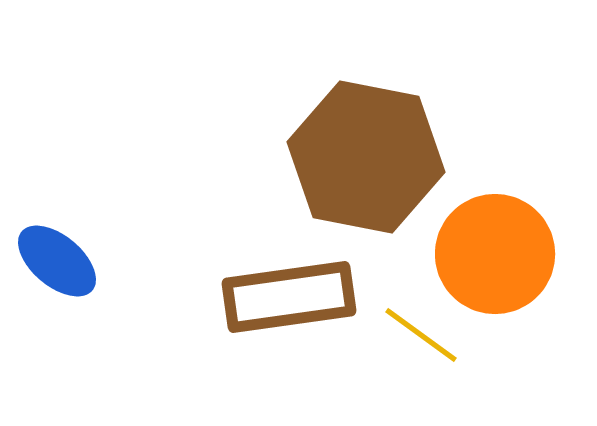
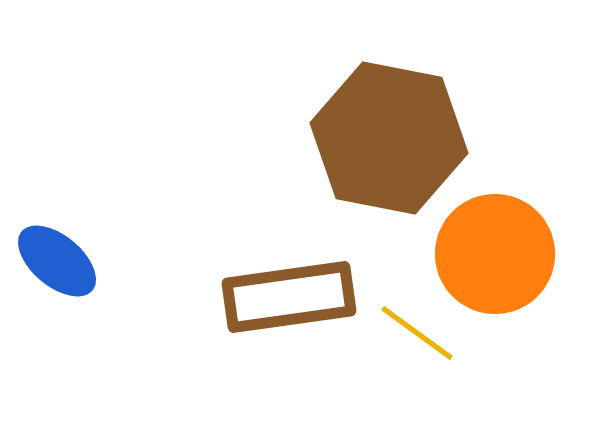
brown hexagon: moved 23 px right, 19 px up
yellow line: moved 4 px left, 2 px up
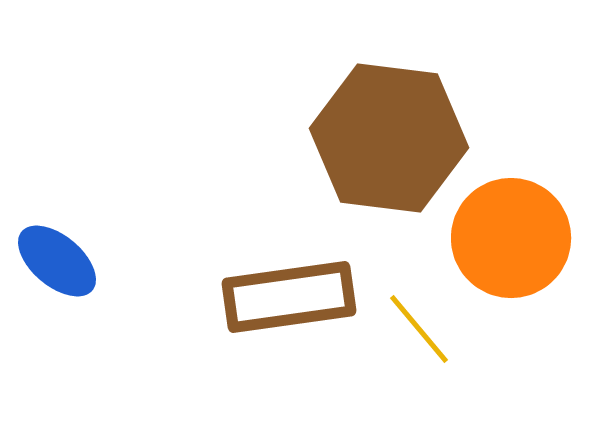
brown hexagon: rotated 4 degrees counterclockwise
orange circle: moved 16 px right, 16 px up
yellow line: moved 2 px right, 4 px up; rotated 14 degrees clockwise
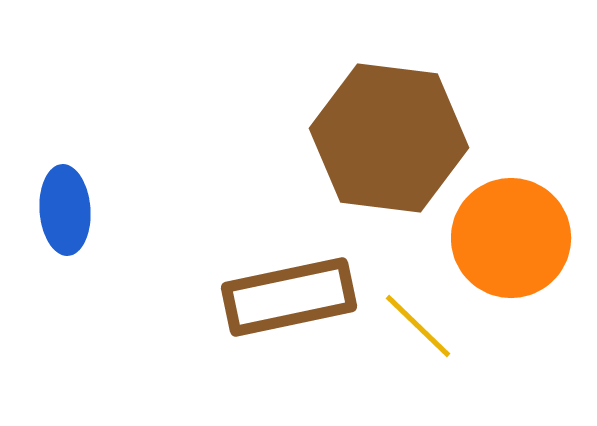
blue ellipse: moved 8 px right, 51 px up; rotated 46 degrees clockwise
brown rectangle: rotated 4 degrees counterclockwise
yellow line: moved 1 px left, 3 px up; rotated 6 degrees counterclockwise
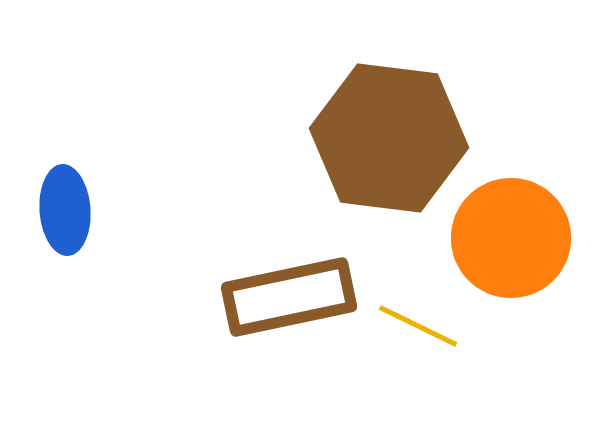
yellow line: rotated 18 degrees counterclockwise
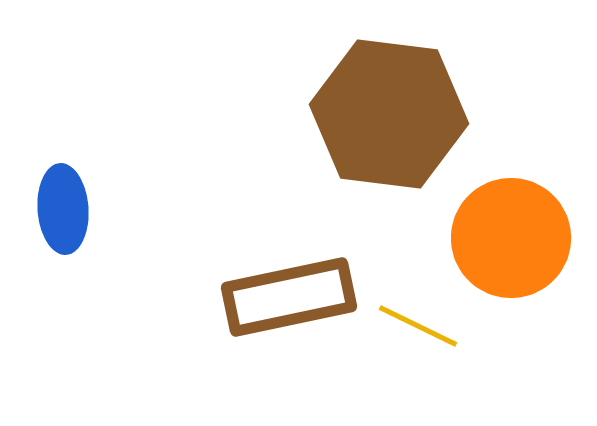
brown hexagon: moved 24 px up
blue ellipse: moved 2 px left, 1 px up
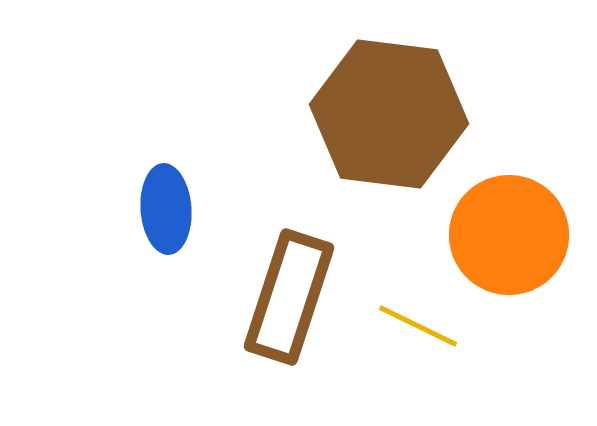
blue ellipse: moved 103 px right
orange circle: moved 2 px left, 3 px up
brown rectangle: rotated 60 degrees counterclockwise
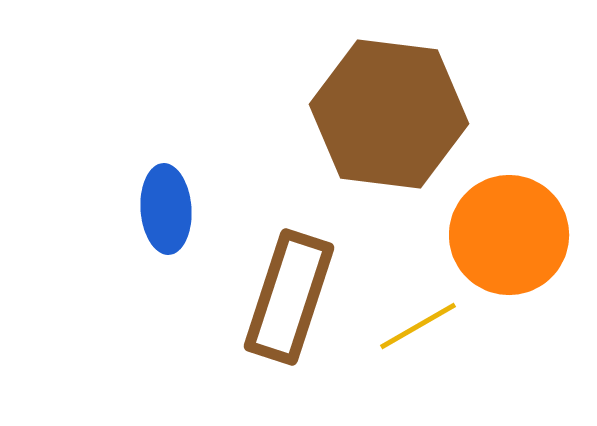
yellow line: rotated 56 degrees counterclockwise
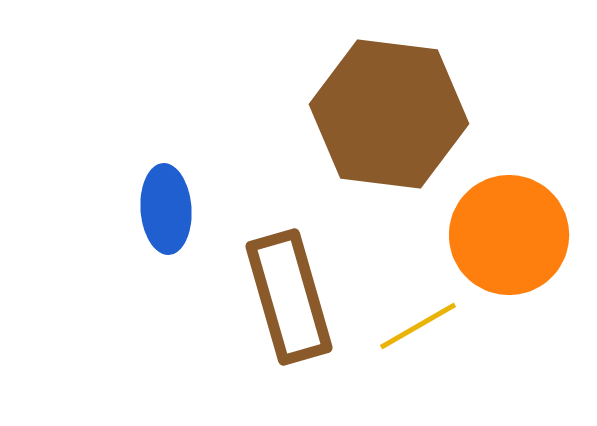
brown rectangle: rotated 34 degrees counterclockwise
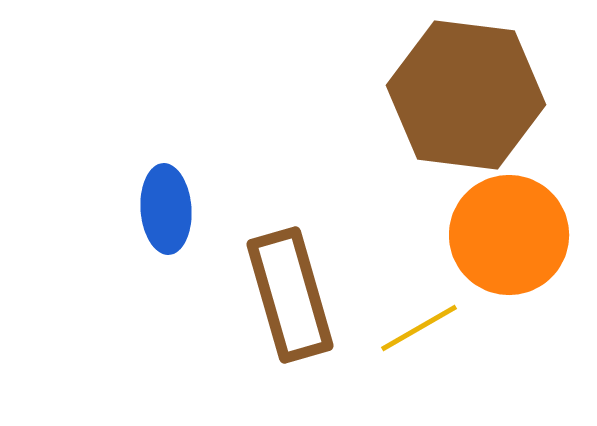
brown hexagon: moved 77 px right, 19 px up
brown rectangle: moved 1 px right, 2 px up
yellow line: moved 1 px right, 2 px down
